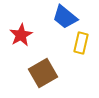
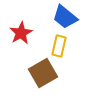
red star: moved 2 px up
yellow rectangle: moved 22 px left, 3 px down
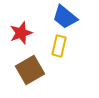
red star: rotated 10 degrees clockwise
brown square: moved 13 px left, 3 px up
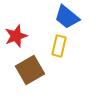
blue trapezoid: moved 2 px right
red star: moved 5 px left, 3 px down
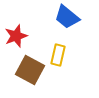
yellow rectangle: moved 1 px left, 9 px down
brown square: rotated 32 degrees counterclockwise
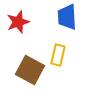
blue trapezoid: rotated 48 degrees clockwise
red star: moved 2 px right, 14 px up
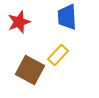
red star: moved 1 px right
yellow rectangle: rotated 30 degrees clockwise
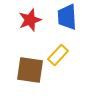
red star: moved 11 px right, 2 px up
brown square: rotated 20 degrees counterclockwise
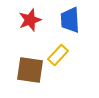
blue trapezoid: moved 3 px right, 3 px down
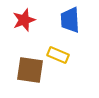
red star: moved 6 px left
yellow rectangle: rotated 70 degrees clockwise
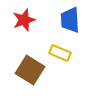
yellow rectangle: moved 2 px right, 2 px up
brown square: rotated 24 degrees clockwise
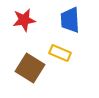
red star: rotated 10 degrees clockwise
brown square: moved 2 px up
